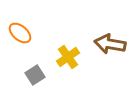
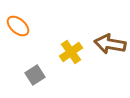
orange ellipse: moved 2 px left, 7 px up
yellow cross: moved 3 px right, 5 px up
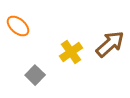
brown arrow: rotated 128 degrees clockwise
gray square: rotated 12 degrees counterclockwise
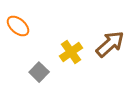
gray square: moved 4 px right, 3 px up
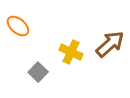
yellow cross: rotated 30 degrees counterclockwise
gray square: moved 1 px left
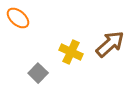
orange ellipse: moved 8 px up
gray square: moved 1 px down
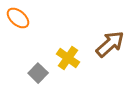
yellow cross: moved 3 px left, 6 px down; rotated 10 degrees clockwise
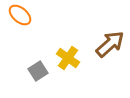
orange ellipse: moved 2 px right, 3 px up
gray square: moved 2 px up; rotated 12 degrees clockwise
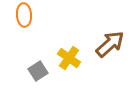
orange ellipse: moved 4 px right; rotated 45 degrees clockwise
yellow cross: moved 1 px right
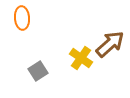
orange ellipse: moved 2 px left, 3 px down
yellow cross: moved 12 px right
